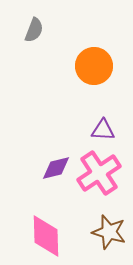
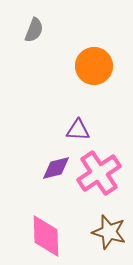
purple triangle: moved 25 px left
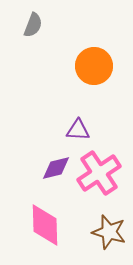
gray semicircle: moved 1 px left, 5 px up
pink diamond: moved 1 px left, 11 px up
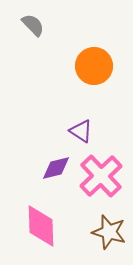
gray semicircle: rotated 65 degrees counterclockwise
purple triangle: moved 3 px right, 1 px down; rotated 30 degrees clockwise
pink cross: moved 2 px right, 3 px down; rotated 9 degrees counterclockwise
pink diamond: moved 4 px left, 1 px down
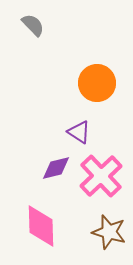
orange circle: moved 3 px right, 17 px down
purple triangle: moved 2 px left, 1 px down
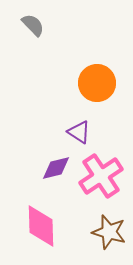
pink cross: rotated 9 degrees clockwise
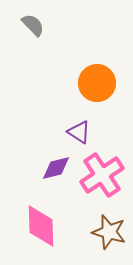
pink cross: moved 1 px right, 1 px up
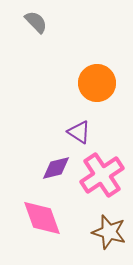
gray semicircle: moved 3 px right, 3 px up
pink diamond: moved 1 px right, 8 px up; rotated 18 degrees counterclockwise
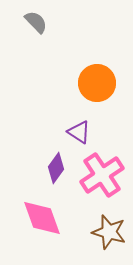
purple diamond: rotated 40 degrees counterclockwise
